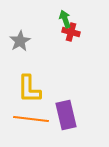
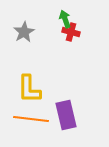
gray star: moved 4 px right, 9 px up
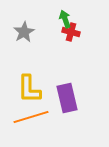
purple rectangle: moved 1 px right, 17 px up
orange line: moved 2 px up; rotated 24 degrees counterclockwise
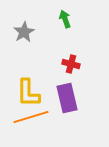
red cross: moved 32 px down
yellow L-shape: moved 1 px left, 4 px down
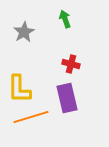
yellow L-shape: moved 9 px left, 4 px up
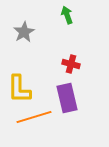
green arrow: moved 2 px right, 4 px up
orange line: moved 3 px right
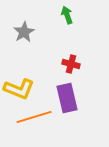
yellow L-shape: rotated 68 degrees counterclockwise
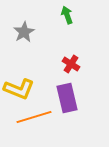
red cross: rotated 18 degrees clockwise
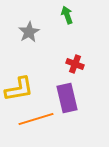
gray star: moved 5 px right
red cross: moved 4 px right; rotated 12 degrees counterclockwise
yellow L-shape: rotated 32 degrees counterclockwise
orange line: moved 2 px right, 2 px down
